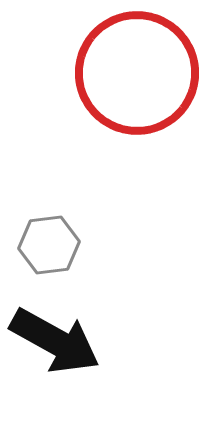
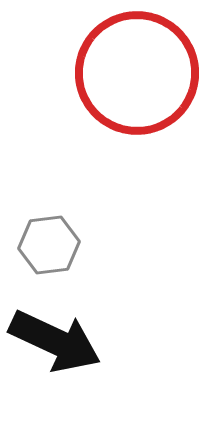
black arrow: rotated 4 degrees counterclockwise
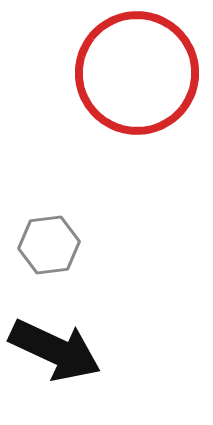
black arrow: moved 9 px down
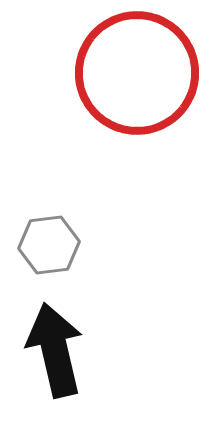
black arrow: rotated 128 degrees counterclockwise
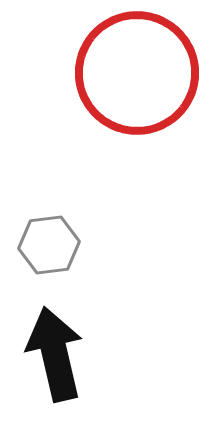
black arrow: moved 4 px down
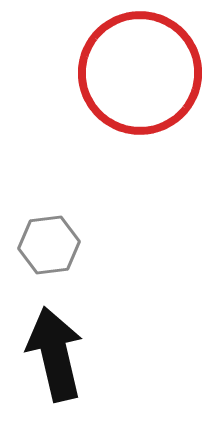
red circle: moved 3 px right
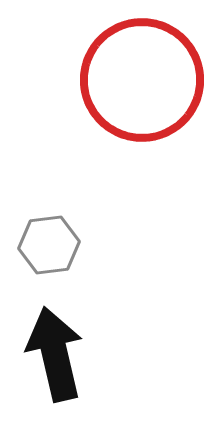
red circle: moved 2 px right, 7 px down
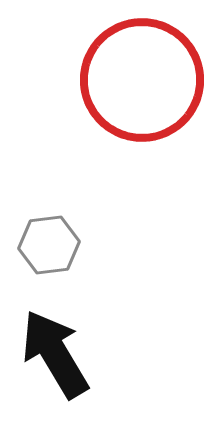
black arrow: rotated 18 degrees counterclockwise
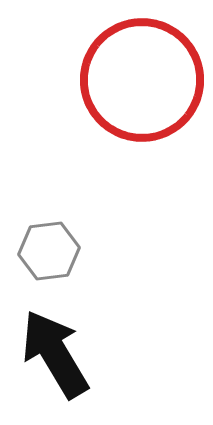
gray hexagon: moved 6 px down
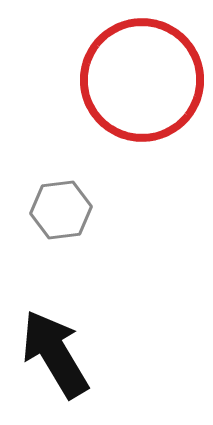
gray hexagon: moved 12 px right, 41 px up
